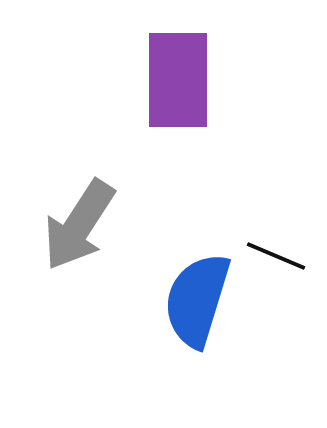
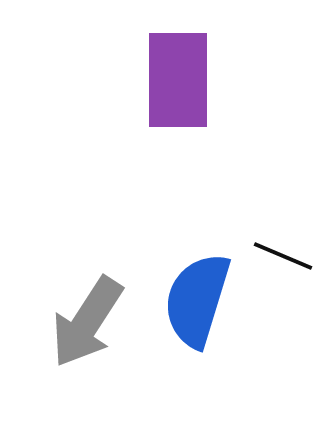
gray arrow: moved 8 px right, 97 px down
black line: moved 7 px right
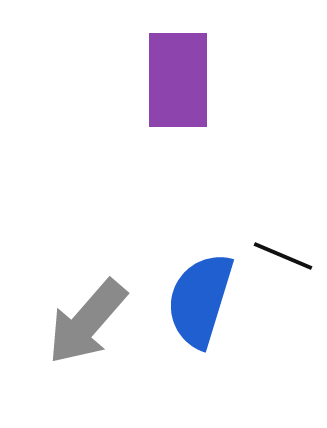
blue semicircle: moved 3 px right
gray arrow: rotated 8 degrees clockwise
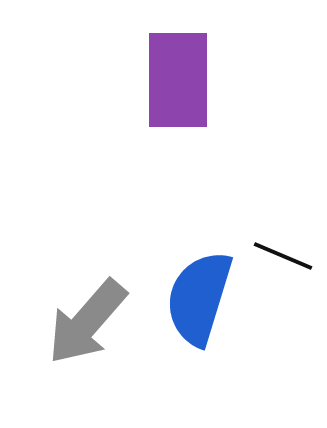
blue semicircle: moved 1 px left, 2 px up
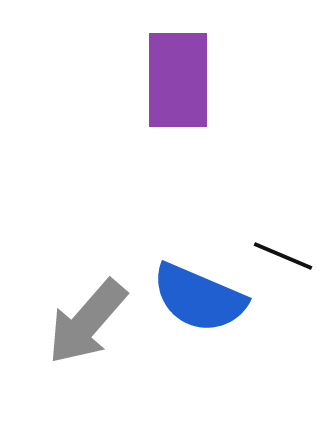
blue semicircle: rotated 84 degrees counterclockwise
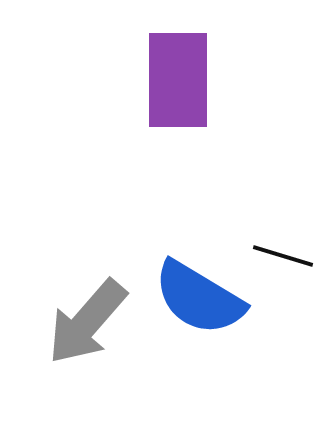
black line: rotated 6 degrees counterclockwise
blue semicircle: rotated 8 degrees clockwise
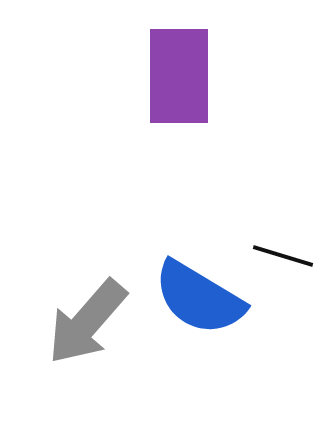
purple rectangle: moved 1 px right, 4 px up
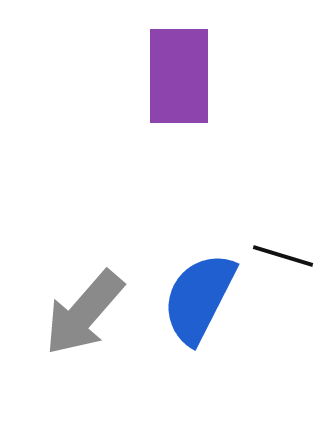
blue semicircle: rotated 86 degrees clockwise
gray arrow: moved 3 px left, 9 px up
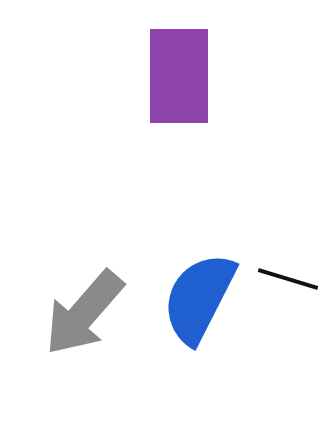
black line: moved 5 px right, 23 px down
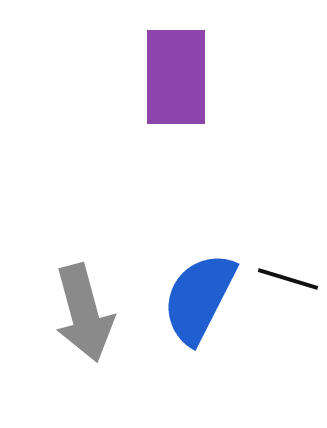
purple rectangle: moved 3 px left, 1 px down
gray arrow: rotated 56 degrees counterclockwise
